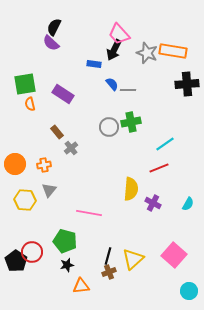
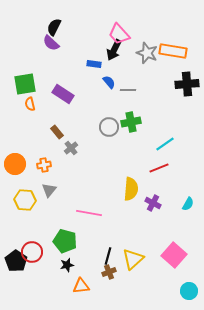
blue semicircle: moved 3 px left, 2 px up
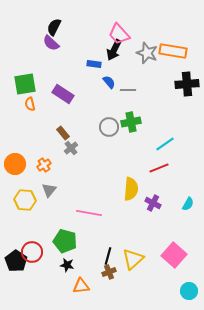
brown rectangle: moved 6 px right, 1 px down
orange cross: rotated 24 degrees counterclockwise
black star: rotated 24 degrees clockwise
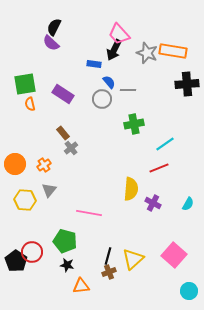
green cross: moved 3 px right, 2 px down
gray circle: moved 7 px left, 28 px up
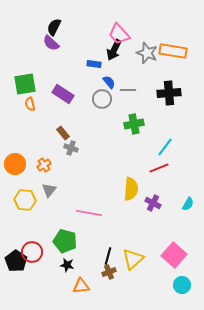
black cross: moved 18 px left, 9 px down
cyan line: moved 3 px down; rotated 18 degrees counterclockwise
gray cross: rotated 32 degrees counterclockwise
cyan circle: moved 7 px left, 6 px up
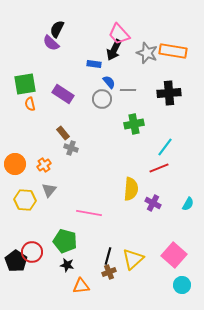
black semicircle: moved 3 px right, 2 px down
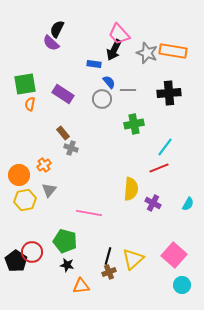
orange semicircle: rotated 24 degrees clockwise
orange circle: moved 4 px right, 11 px down
yellow hexagon: rotated 15 degrees counterclockwise
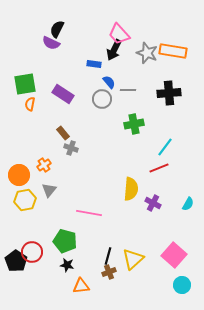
purple semicircle: rotated 18 degrees counterclockwise
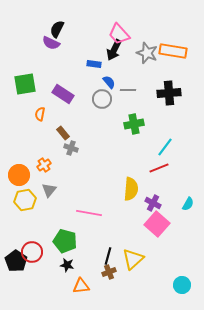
orange semicircle: moved 10 px right, 10 px down
pink square: moved 17 px left, 31 px up
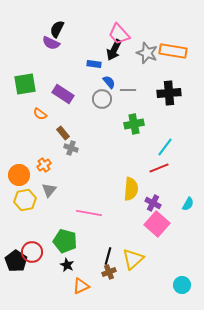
orange semicircle: rotated 64 degrees counterclockwise
black star: rotated 16 degrees clockwise
orange triangle: rotated 18 degrees counterclockwise
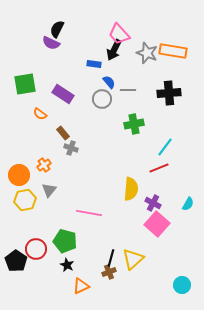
red circle: moved 4 px right, 3 px up
black line: moved 3 px right, 2 px down
